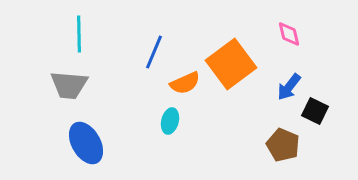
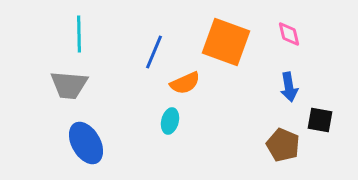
orange square: moved 5 px left, 22 px up; rotated 33 degrees counterclockwise
blue arrow: rotated 48 degrees counterclockwise
black square: moved 5 px right, 9 px down; rotated 16 degrees counterclockwise
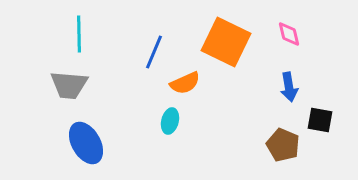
orange square: rotated 6 degrees clockwise
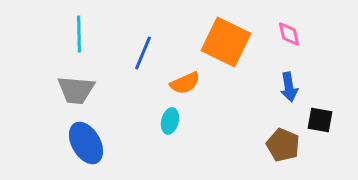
blue line: moved 11 px left, 1 px down
gray trapezoid: moved 7 px right, 5 px down
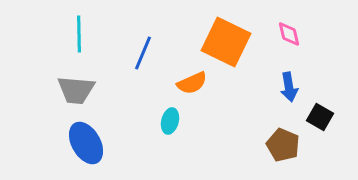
orange semicircle: moved 7 px right
black square: moved 3 px up; rotated 20 degrees clockwise
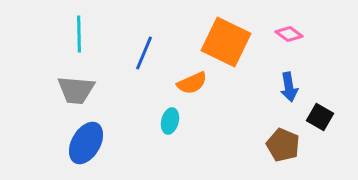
pink diamond: rotated 40 degrees counterclockwise
blue line: moved 1 px right
blue ellipse: rotated 60 degrees clockwise
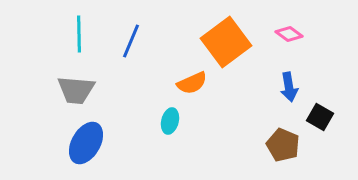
orange square: rotated 27 degrees clockwise
blue line: moved 13 px left, 12 px up
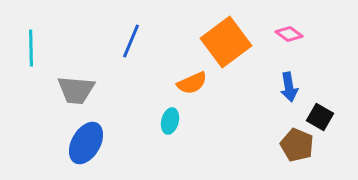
cyan line: moved 48 px left, 14 px down
brown pentagon: moved 14 px right
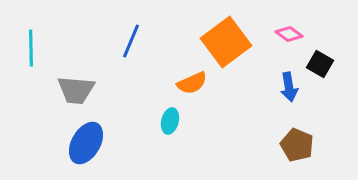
black square: moved 53 px up
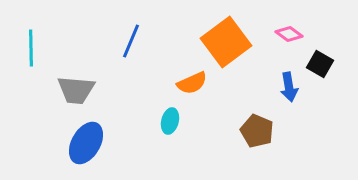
brown pentagon: moved 40 px left, 14 px up
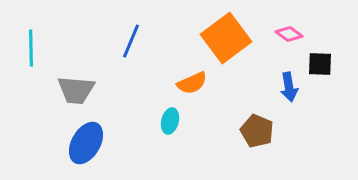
orange square: moved 4 px up
black square: rotated 28 degrees counterclockwise
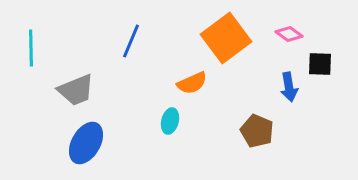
gray trapezoid: rotated 27 degrees counterclockwise
